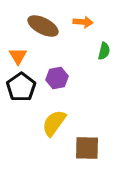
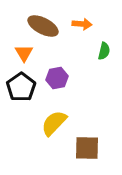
orange arrow: moved 1 px left, 2 px down
orange triangle: moved 6 px right, 3 px up
yellow semicircle: rotated 8 degrees clockwise
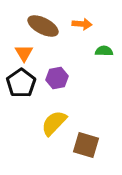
green semicircle: rotated 102 degrees counterclockwise
black pentagon: moved 4 px up
brown square: moved 1 px left, 3 px up; rotated 16 degrees clockwise
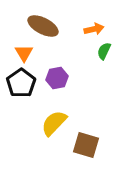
orange arrow: moved 12 px right, 5 px down; rotated 18 degrees counterclockwise
green semicircle: rotated 66 degrees counterclockwise
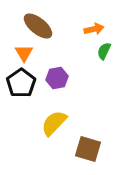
brown ellipse: moved 5 px left; rotated 12 degrees clockwise
brown square: moved 2 px right, 4 px down
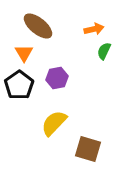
black pentagon: moved 2 px left, 2 px down
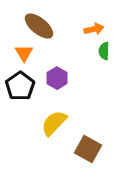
brown ellipse: moved 1 px right
green semicircle: rotated 24 degrees counterclockwise
purple hexagon: rotated 20 degrees counterclockwise
black pentagon: moved 1 px right, 1 px down
brown square: rotated 12 degrees clockwise
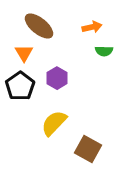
orange arrow: moved 2 px left, 2 px up
green semicircle: rotated 90 degrees counterclockwise
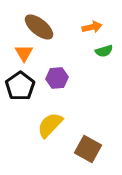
brown ellipse: moved 1 px down
green semicircle: rotated 18 degrees counterclockwise
purple hexagon: rotated 25 degrees clockwise
yellow semicircle: moved 4 px left, 2 px down
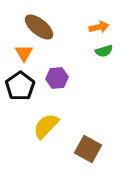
orange arrow: moved 7 px right
yellow semicircle: moved 4 px left, 1 px down
